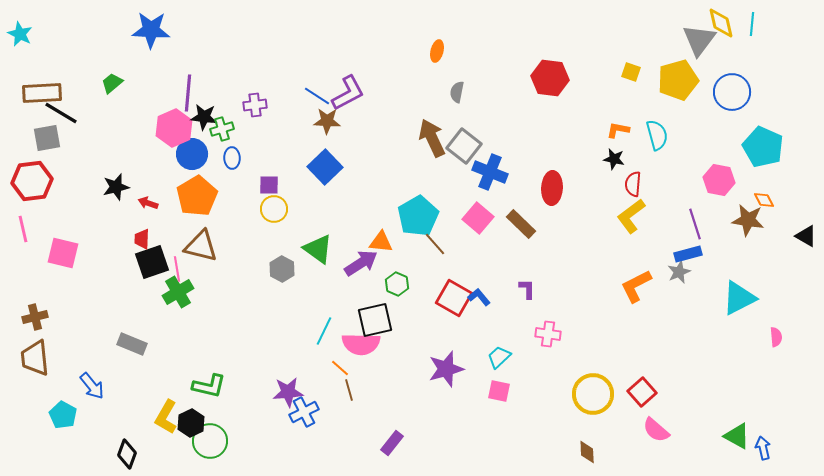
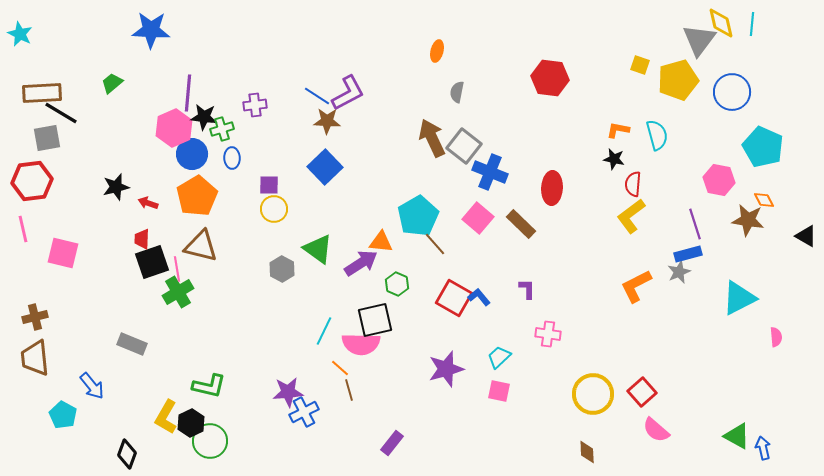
yellow square at (631, 72): moved 9 px right, 7 px up
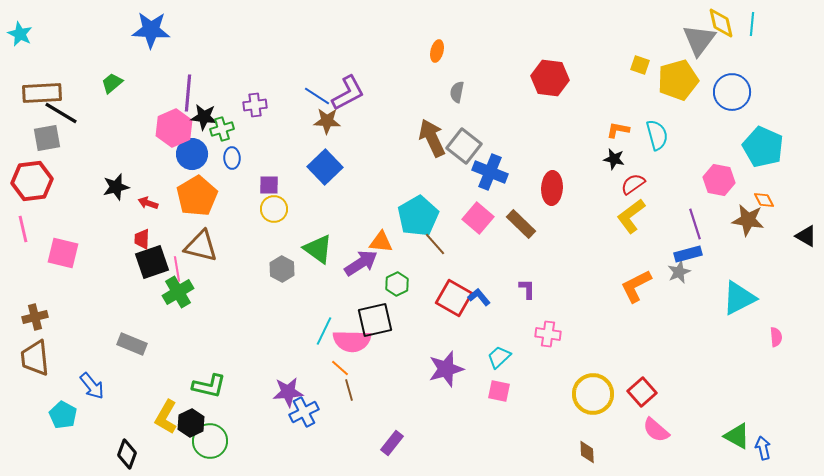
red semicircle at (633, 184): rotated 50 degrees clockwise
green hexagon at (397, 284): rotated 10 degrees clockwise
pink semicircle at (361, 344): moved 9 px left, 3 px up
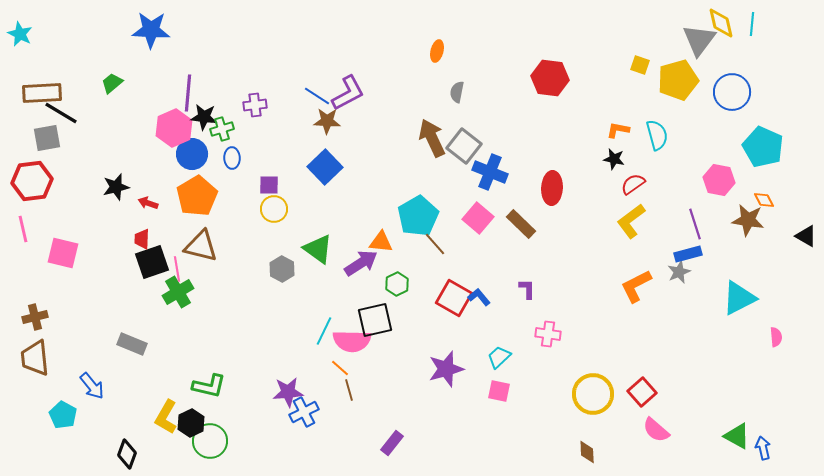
yellow L-shape at (631, 216): moved 5 px down
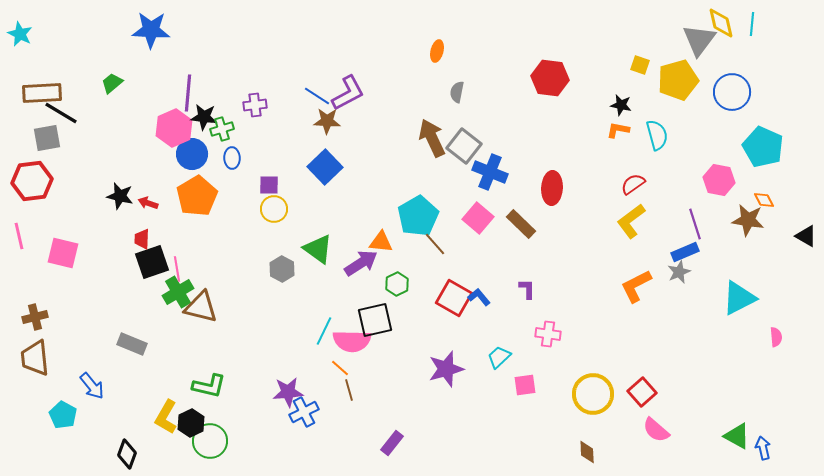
black star at (614, 159): moved 7 px right, 54 px up
black star at (116, 187): moved 4 px right, 9 px down; rotated 28 degrees clockwise
pink line at (23, 229): moved 4 px left, 7 px down
brown triangle at (201, 246): moved 61 px down
blue rectangle at (688, 254): moved 3 px left, 2 px up; rotated 8 degrees counterclockwise
pink square at (499, 391): moved 26 px right, 6 px up; rotated 20 degrees counterclockwise
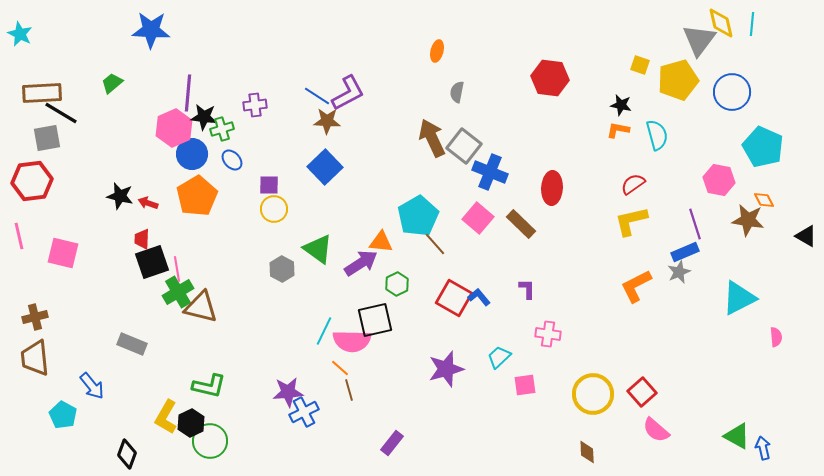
blue ellipse at (232, 158): moved 2 px down; rotated 40 degrees counterclockwise
yellow L-shape at (631, 221): rotated 24 degrees clockwise
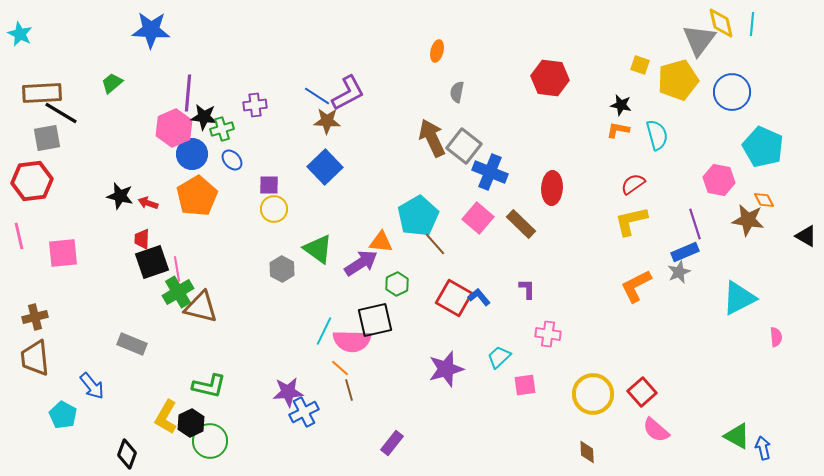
pink square at (63, 253): rotated 20 degrees counterclockwise
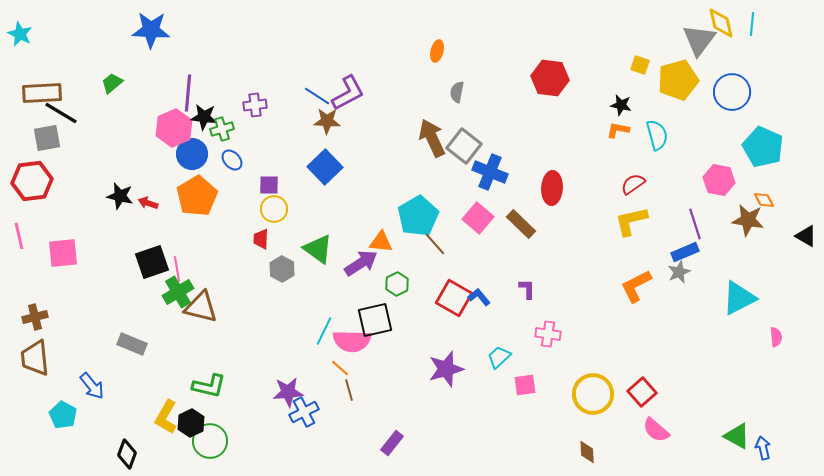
red trapezoid at (142, 239): moved 119 px right
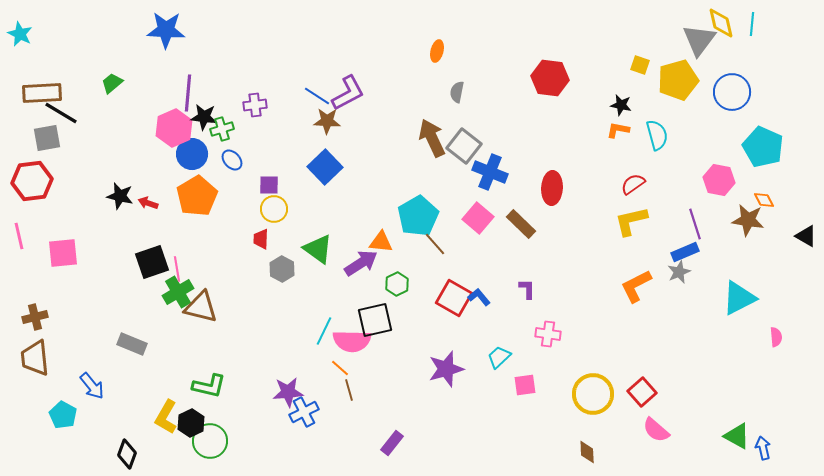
blue star at (151, 30): moved 15 px right
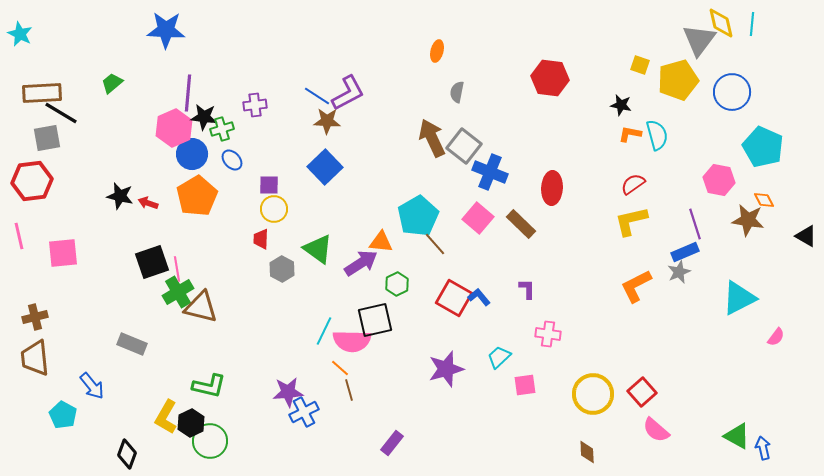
orange L-shape at (618, 130): moved 12 px right, 4 px down
pink semicircle at (776, 337): rotated 42 degrees clockwise
